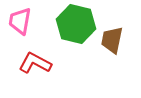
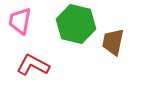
brown trapezoid: moved 1 px right, 2 px down
red L-shape: moved 2 px left, 2 px down
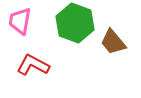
green hexagon: moved 1 px left, 1 px up; rotated 6 degrees clockwise
brown trapezoid: rotated 52 degrees counterclockwise
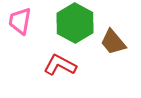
green hexagon: rotated 9 degrees clockwise
red L-shape: moved 27 px right
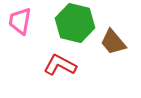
green hexagon: rotated 15 degrees counterclockwise
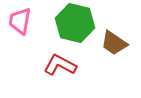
brown trapezoid: moved 1 px right, 1 px down; rotated 16 degrees counterclockwise
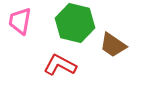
brown trapezoid: moved 1 px left, 2 px down
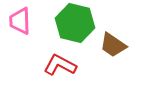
pink trapezoid: rotated 12 degrees counterclockwise
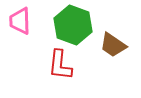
green hexagon: moved 2 px left, 2 px down; rotated 6 degrees clockwise
red L-shape: rotated 112 degrees counterclockwise
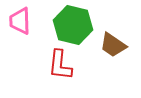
green hexagon: rotated 6 degrees counterclockwise
